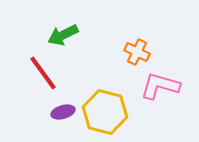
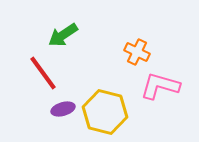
green arrow: rotated 8 degrees counterclockwise
purple ellipse: moved 3 px up
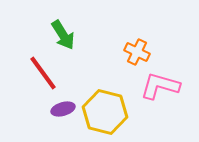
green arrow: rotated 88 degrees counterclockwise
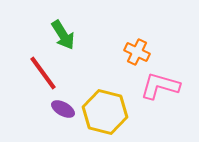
purple ellipse: rotated 45 degrees clockwise
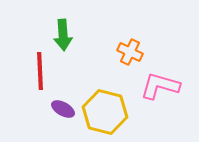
green arrow: rotated 28 degrees clockwise
orange cross: moved 7 px left
red line: moved 3 px left, 2 px up; rotated 33 degrees clockwise
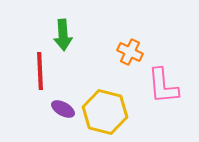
pink L-shape: moved 3 px right; rotated 111 degrees counterclockwise
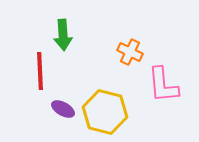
pink L-shape: moved 1 px up
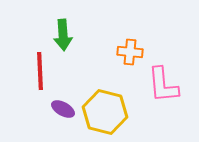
orange cross: rotated 20 degrees counterclockwise
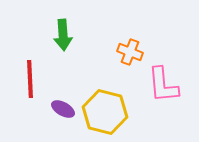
orange cross: rotated 15 degrees clockwise
red line: moved 10 px left, 8 px down
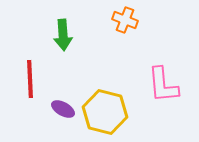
orange cross: moved 5 px left, 32 px up
